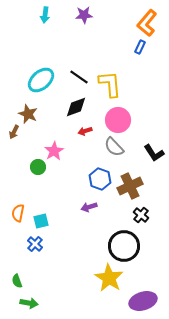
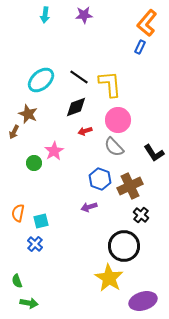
green circle: moved 4 px left, 4 px up
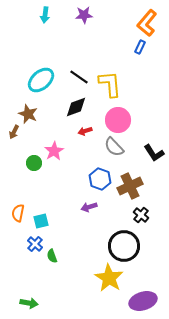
green semicircle: moved 35 px right, 25 px up
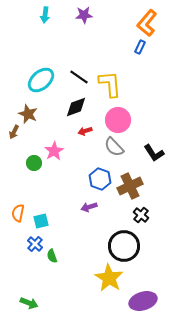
green arrow: rotated 12 degrees clockwise
